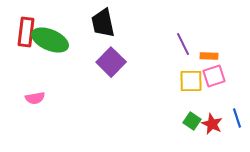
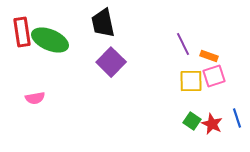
red rectangle: moved 4 px left; rotated 16 degrees counterclockwise
orange rectangle: rotated 18 degrees clockwise
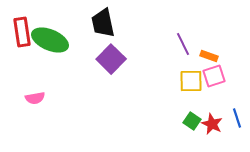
purple square: moved 3 px up
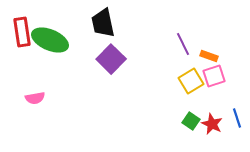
yellow square: rotated 30 degrees counterclockwise
green square: moved 1 px left
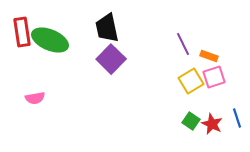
black trapezoid: moved 4 px right, 5 px down
pink square: moved 1 px down
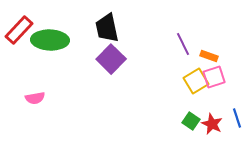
red rectangle: moved 3 px left, 2 px up; rotated 52 degrees clockwise
green ellipse: rotated 21 degrees counterclockwise
yellow square: moved 5 px right
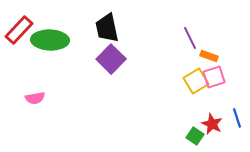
purple line: moved 7 px right, 6 px up
green square: moved 4 px right, 15 px down
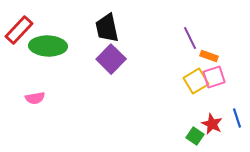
green ellipse: moved 2 px left, 6 px down
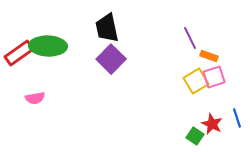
red rectangle: moved 23 px down; rotated 12 degrees clockwise
